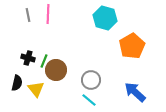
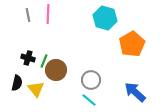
orange pentagon: moved 2 px up
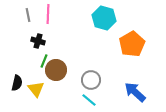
cyan hexagon: moved 1 px left
black cross: moved 10 px right, 17 px up
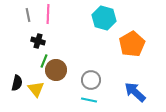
cyan line: rotated 28 degrees counterclockwise
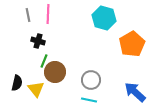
brown circle: moved 1 px left, 2 px down
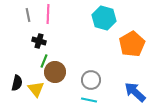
black cross: moved 1 px right
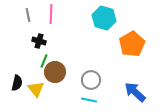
pink line: moved 3 px right
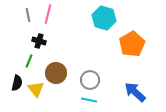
pink line: moved 3 px left; rotated 12 degrees clockwise
green line: moved 15 px left
brown circle: moved 1 px right, 1 px down
gray circle: moved 1 px left
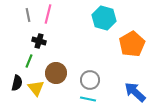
yellow triangle: moved 1 px up
cyan line: moved 1 px left, 1 px up
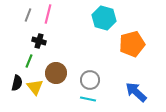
gray line: rotated 32 degrees clockwise
orange pentagon: rotated 15 degrees clockwise
yellow triangle: moved 1 px left, 1 px up
blue arrow: moved 1 px right
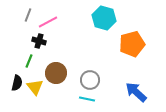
pink line: moved 8 px down; rotated 48 degrees clockwise
cyan line: moved 1 px left
